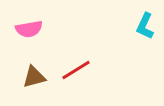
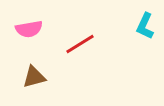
red line: moved 4 px right, 26 px up
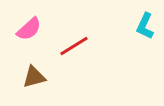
pink semicircle: rotated 32 degrees counterclockwise
red line: moved 6 px left, 2 px down
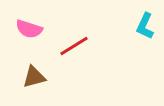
pink semicircle: rotated 60 degrees clockwise
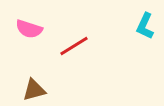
brown triangle: moved 13 px down
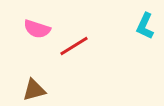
pink semicircle: moved 8 px right
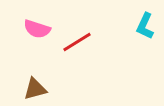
red line: moved 3 px right, 4 px up
brown triangle: moved 1 px right, 1 px up
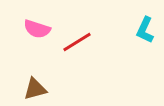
cyan L-shape: moved 4 px down
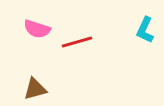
red line: rotated 16 degrees clockwise
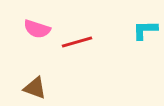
cyan L-shape: rotated 64 degrees clockwise
brown triangle: moved 1 px up; rotated 35 degrees clockwise
